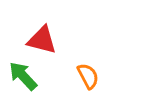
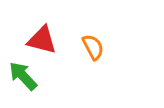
orange semicircle: moved 5 px right, 29 px up
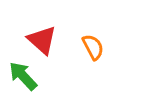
red triangle: rotated 28 degrees clockwise
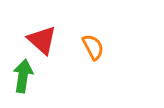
green arrow: rotated 52 degrees clockwise
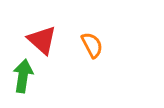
orange semicircle: moved 1 px left, 2 px up
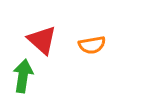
orange semicircle: rotated 108 degrees clockwise
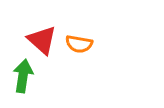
orange semicircle: moved 13 px left, 1 px up; rotated 20 degrees clockwise
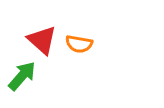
green arrow: moved 1 px left; rotated 32 degrees clockwise
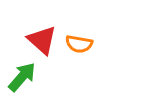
green arrow: moved 1 px down
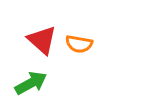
green arrow: moved 9 px right, 6 px down; rotated 20 degrees clockwise
